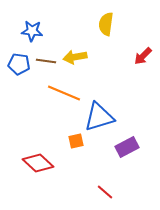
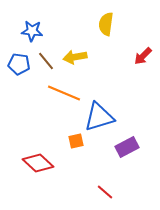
brown line: rotated 42 degrees clockwise
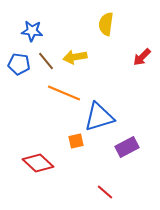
red arrow: moved 1 px left, 1 px down
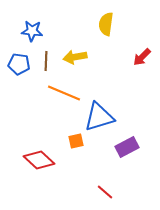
brown line: rotated 42 degrees clockwise
red diamond: moved 1 px right, 3 px up
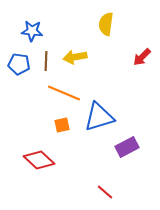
orange square: moved 14 px left, 16 px up
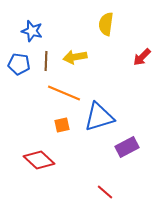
blue star: rotated 10 degrees clockwise
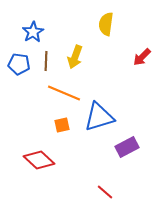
blue star: moved 1 px right, 1 px down; rotated 25 degrees clockwise
yellow arrow: rotated 60 degrees counterclockwise
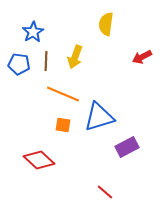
red arrow: rotated 18 degrees clockwise
orange line: moved 1 px left, 1 px down
orange square: moved 1 px right; rotated 21 degrees clockwise
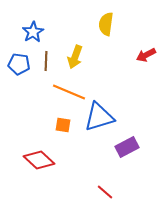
red arrow: moved 4 px right, 2 px up
orange line: moved 6 px right, 2 px up
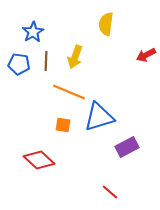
red line: moved 5 px right
